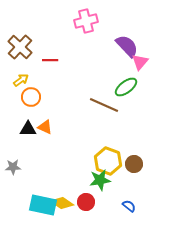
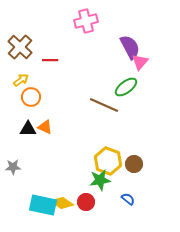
purple semicircle: moved 3 px right, 1 px down; rotated 15 degrees clockwise
blue semicircle: moved 1 px left, 7 px up
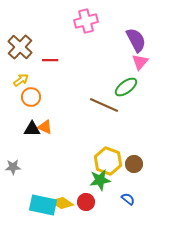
purple semicircle: moved 6 px right, 7 px up
black triangle: moved 4 px right
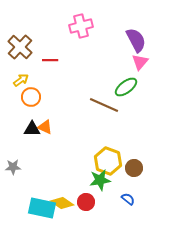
pink cross: moved 5 px left, 5 px down
brown circle: moved 4 px down
cyan rectangle: moved 1 px left, 3 px down
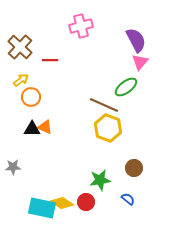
yellow hexagon: moved 33 px up
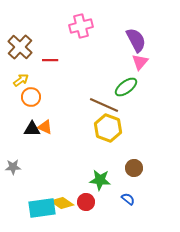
green star: rotated 15 degrees clockwise
cyan rectangle: rotated 20 degrees counterclockwise
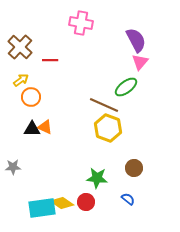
pink cross: moved 3 px up; rotated 25 degrees clockwise
green star: moved 3 px left, 2 px up
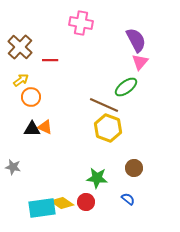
gray star: rotated 14 degrees clockwise
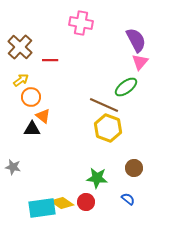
orange triangle: moved 2 px left, 11 px up; rotated 14 degrees clockwise
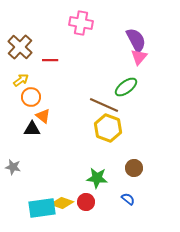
pink triangle: moved 1 px left, 5 px up
yellow diamond: rotated 15 degrees counterclockwise
